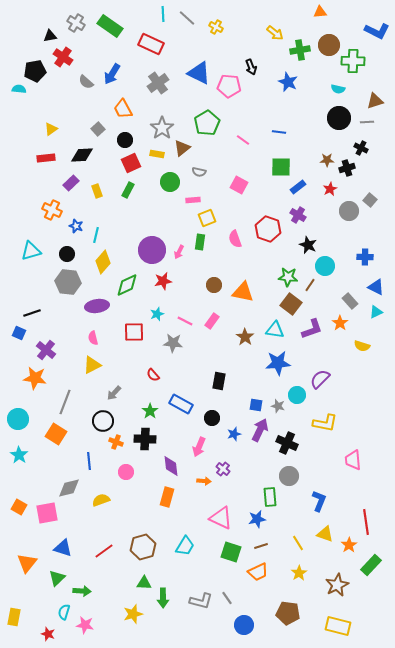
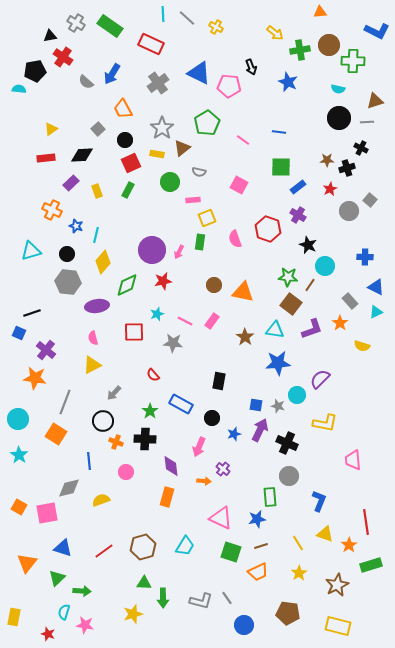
green rectangle at (371, 565): rotated 30 degrees clockwise
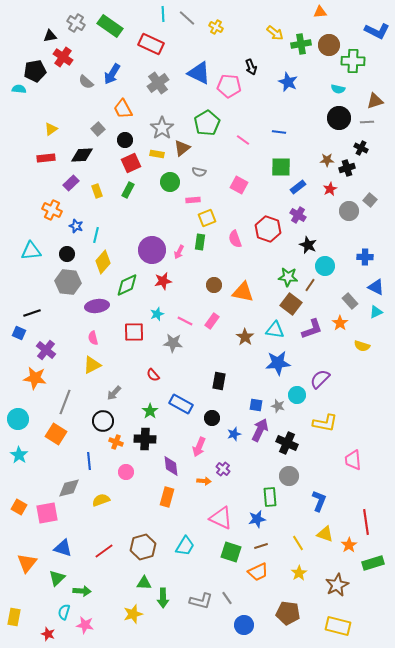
green cross at (300, 50): moved 1 px right, 6 px up
cyan triangle at (31, 251): rotated 10 degrees clockwise
green rectangle at (371, 565): moved 2 px right, 2 px up
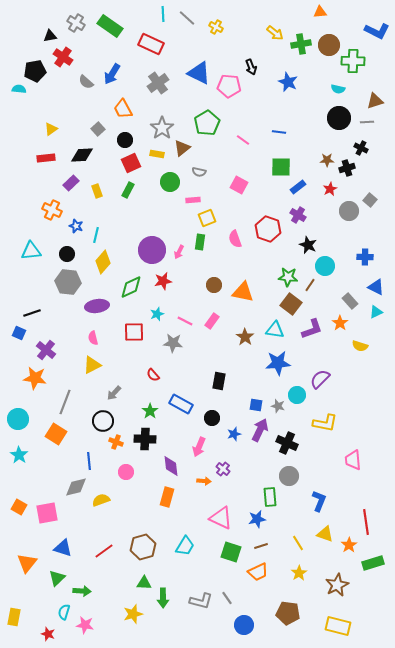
green diamond at (127, 285): moved 4 px right, 2 px down
yellow semicircle at (362, 346): moved 2 px left
gray diamond at (69, 488): moved 7 px right, 1 px up
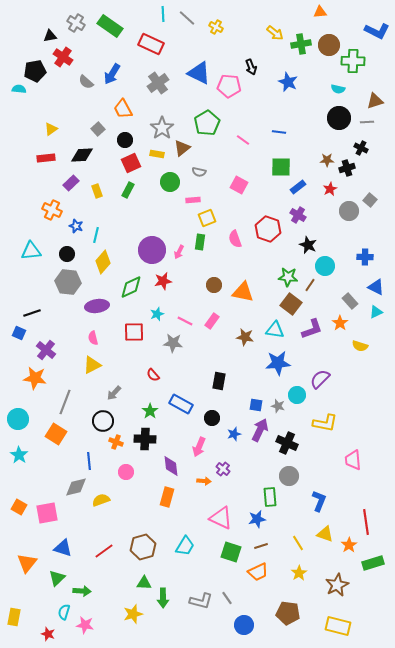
brown star at (245, 337): rotated 24 degrees counterclockwise
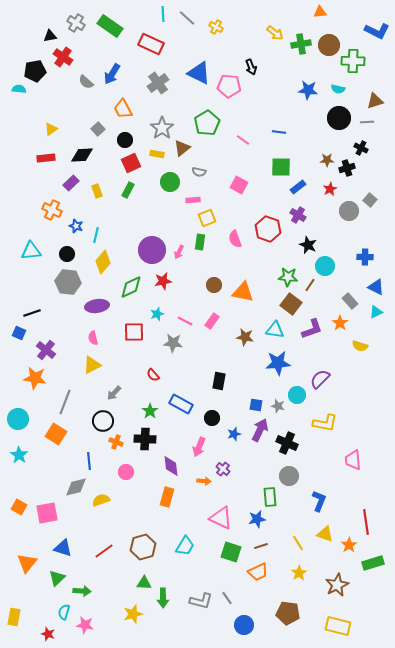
blue star at (288, 82): moved 20 px right, 8 px down; rotated 18 degrees counterclockwise
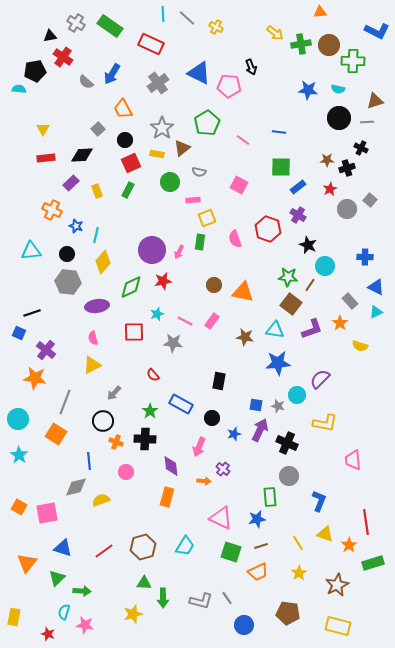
yellow triangle at (51, 129): moved 8 px left; rotated 24 degrees counterclockwise
gray circle at (349, 211): moved 2 px left, 2 px up
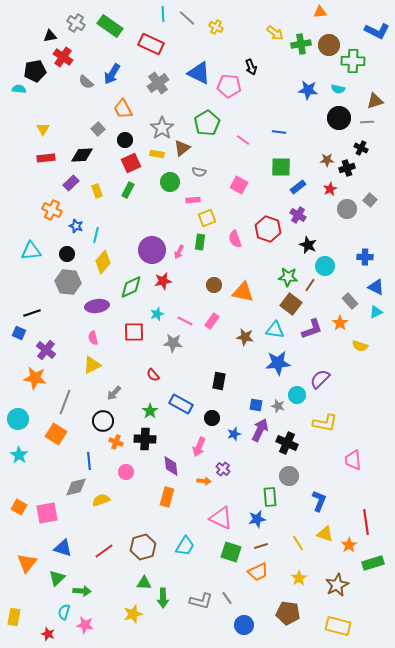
yellow star at (299, 573): moved 5 px down
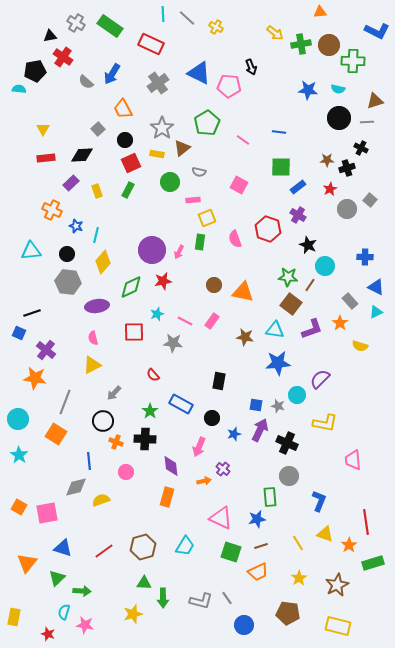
orange arrow at (204, 481): rotated 16 degrees counterclockwise
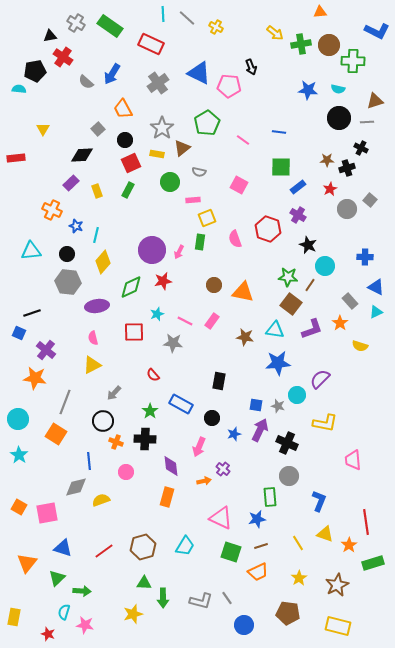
red rectangle at (46, 158): moved 30 px left
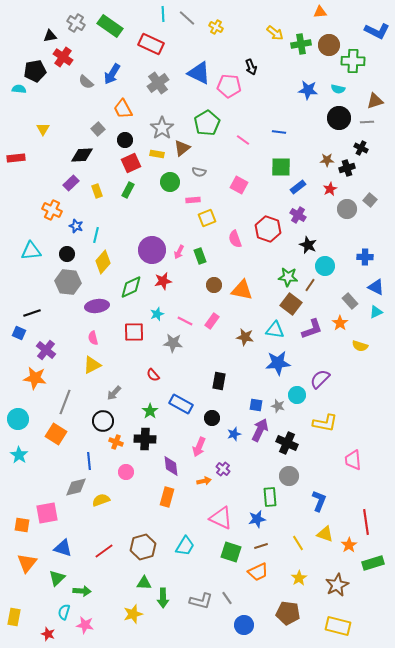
green rectangle at (200, 242): moved 14 px down; rotated 28 degrees counterclockwise
orange triangle at (243, 292): moved 1 px left, 2 px up
orange square at (19, 507): moved 3 px right, 18 px down; rotated 21 degrees counterclockwise
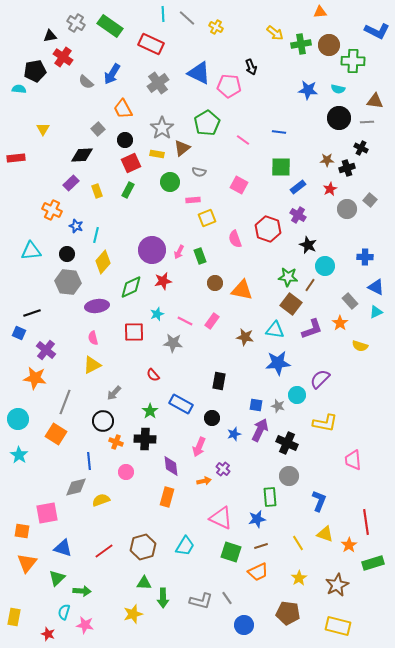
brown triangle at (375, 101): rotated 24 degrees clockwise
brown circle at (214, 285): moved 1 px right, 2 px up
orange square at (22, 525): moved 6 px down
